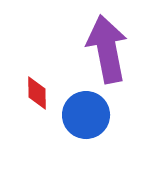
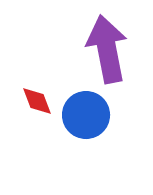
red diamond: moved 8 px down; rotated 20 degrees counterclockwise
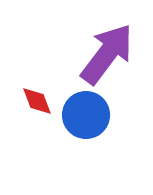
purple arrow: moved 5 px down; rotated 48 degrees clockwise
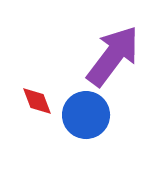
purple arrow: moved 6 px right, 2 px down
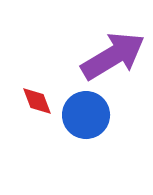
purple arrow: rotated 22 degrees clockwise
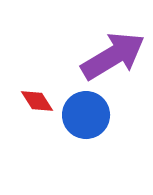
red diamond: rotated 12 degrees counterclockwise
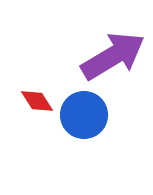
blue circle: moved 2 px left
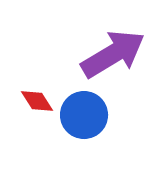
purple arrow: moved 2 px up
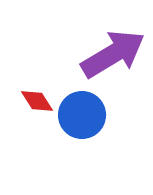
blue circle: moved 2 px left
